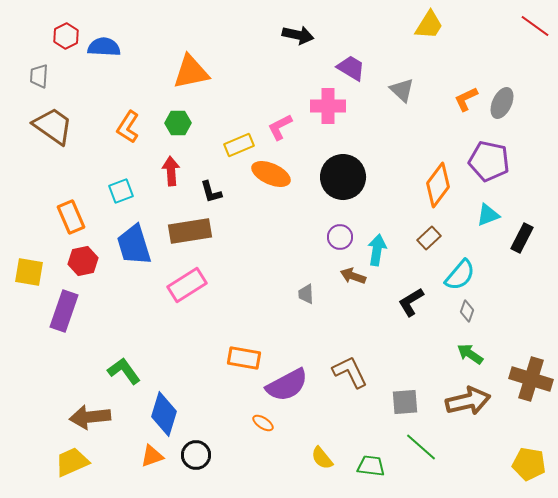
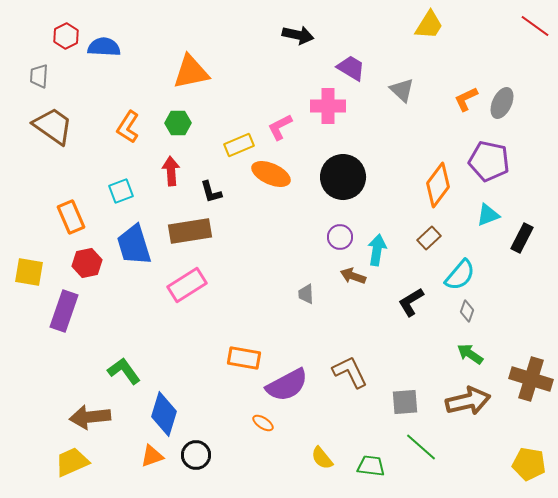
red hexagon at (83, 261): moved 4 px right, 2 px down
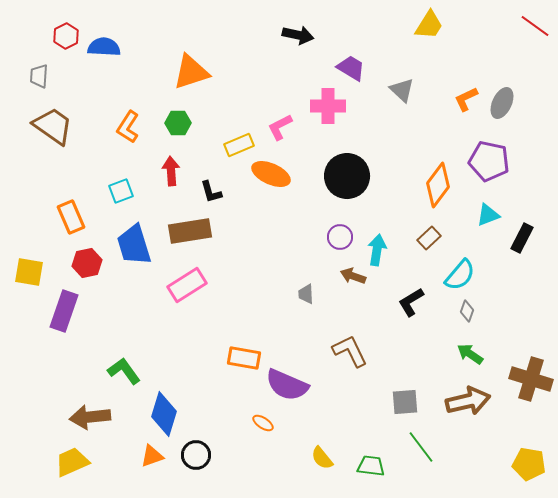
orange triangle at (191, 72): rotated 6 degrees counterclockwise
black circle at (343, 177): moved 4 px right, 1 px up
brown L-shape at (350, 372): moved 21 px up
purple semicircle at (287, 385): rotated 51 degrees clockwise
green line at (421, 447): rotated 12 degrees clockwise
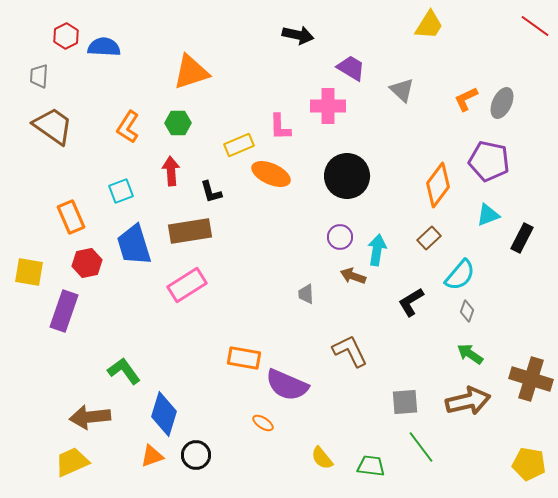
pink L-shape at (280, 127): rotated 64 degrees counterclockwise
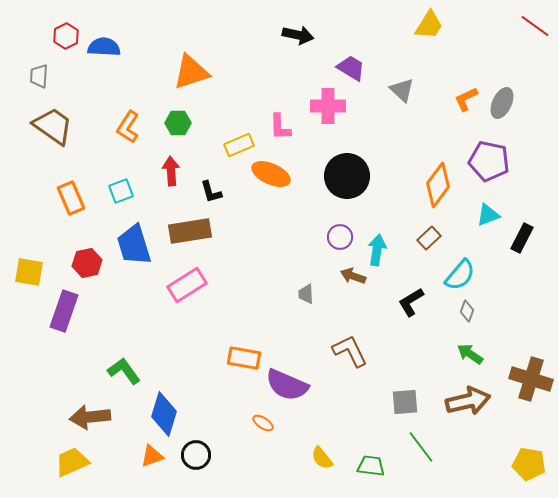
orange rectangle at (71, 217): moved 19 px up
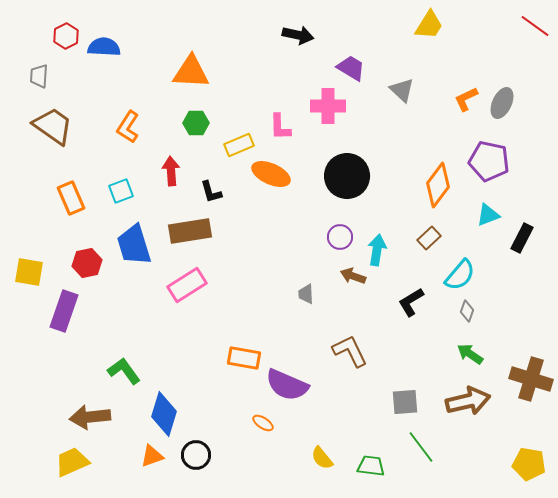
orange triangle at (191, 72): rotated 21 degrees clockwise
green hexagon at (178, 123): moved 18 px right
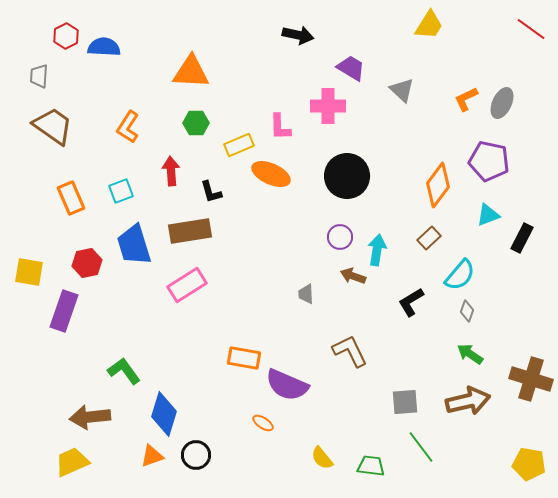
red line at (535, 26): moved 4 px left, 3 px down
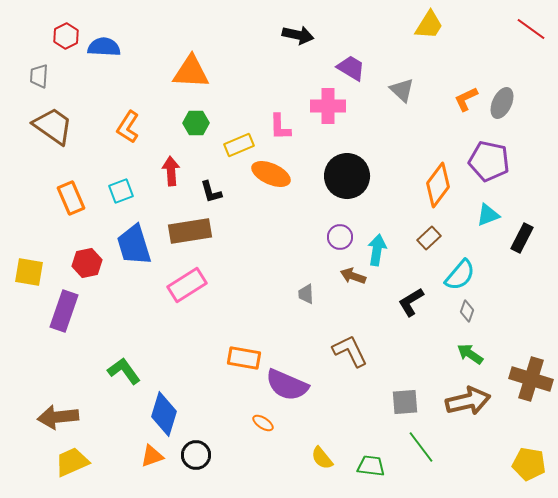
brown arrow at (90, 417): moved 32 px left
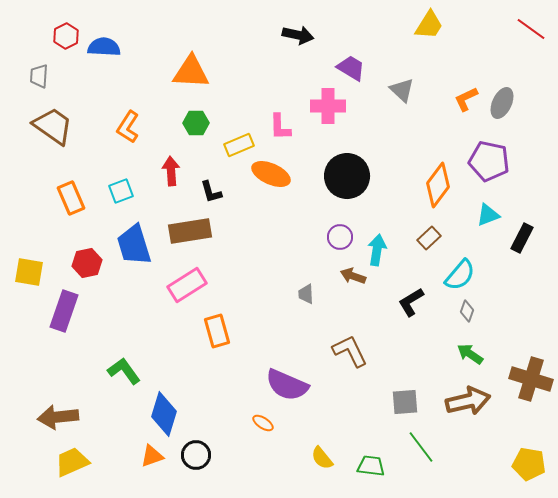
orange rectangle at (244, 358): moved 27 px left, 27 px up; rotated 64 degrees clockwise
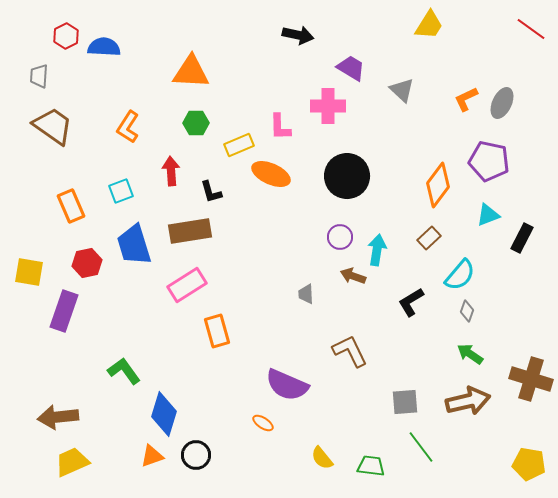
orange rectangle at (71, 198): moved 8 px down
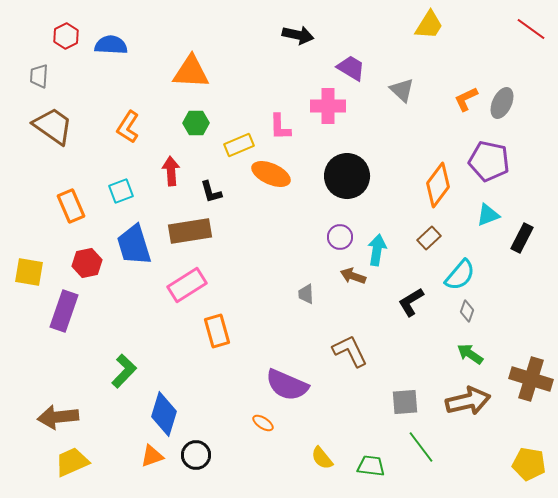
blue semicircle at (104, 47): moved 7 px right, 2 px up
green L-shape at (124, 371): rotated 80 degrees clockwise
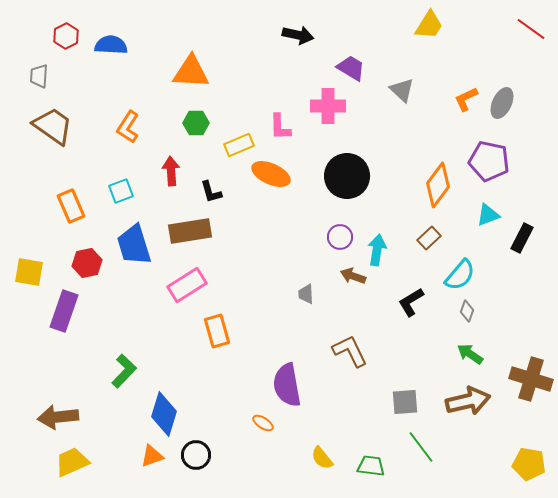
purple semicircle at (287, 385): rotated 57 degrees clockwise
